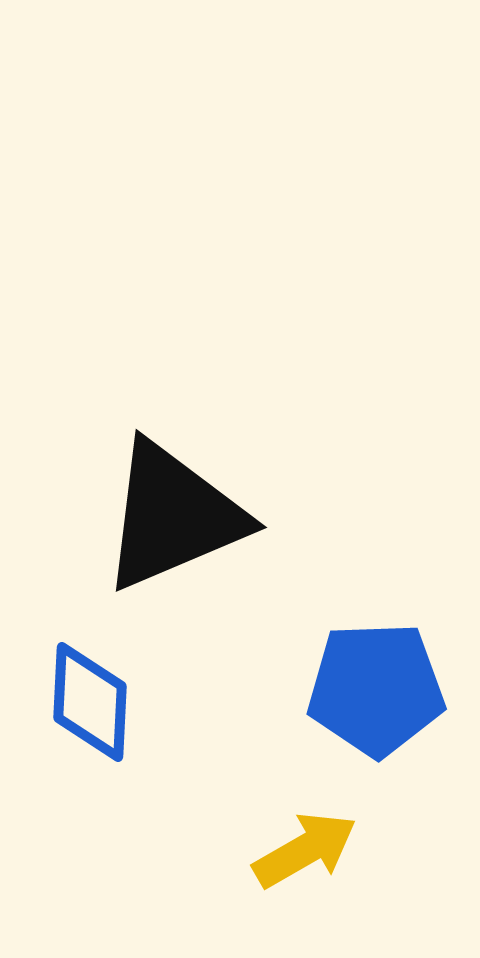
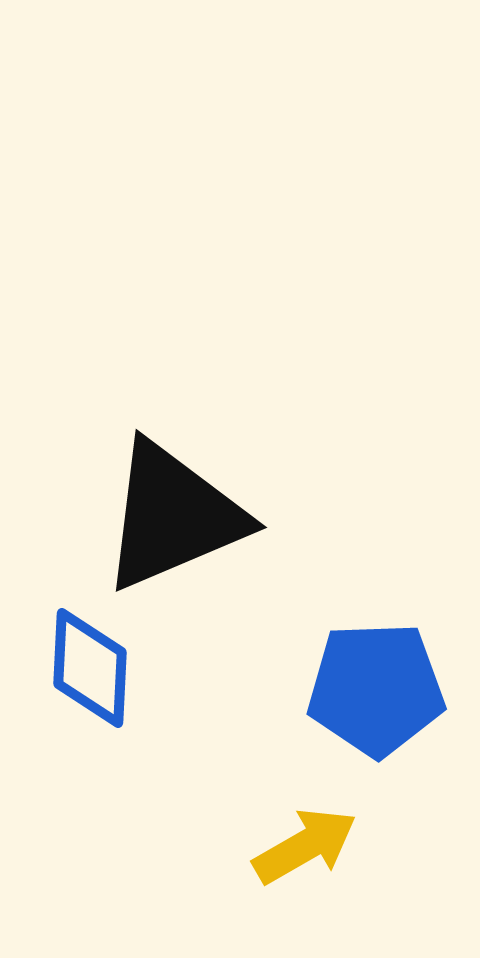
blue diamond: moved 34 px up
yellow arrow: moved 4 px up
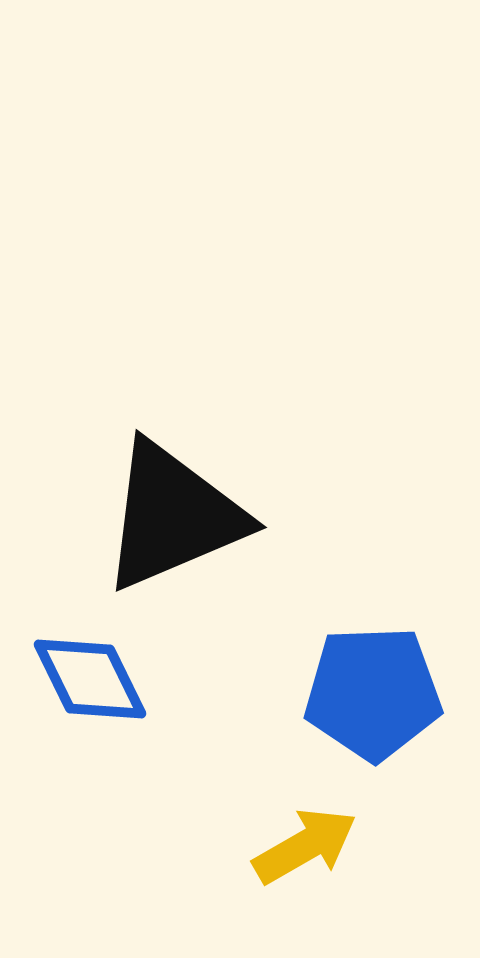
blue diamond: moved 11 px down; rotated 29 degrees counterclockwise
blue pentagon: moved 3 px left, 4 px down
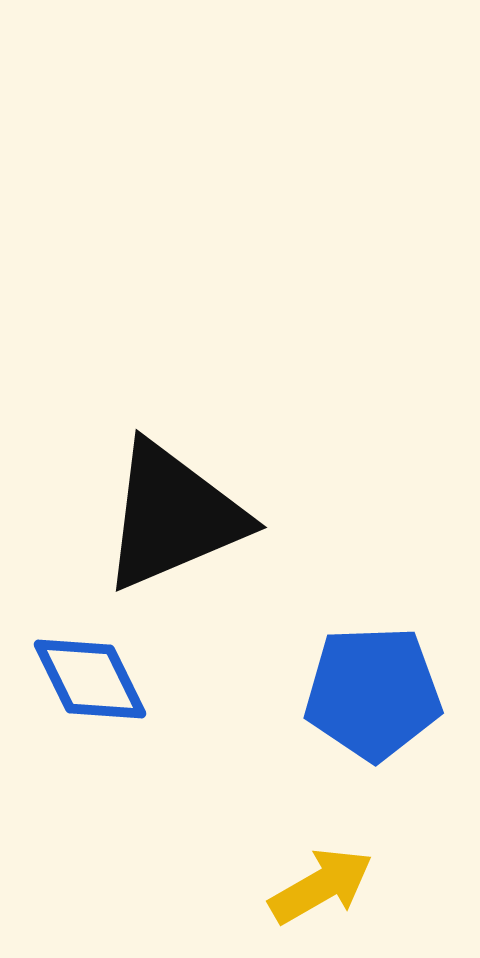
yellow arrow: moved 16 px right, 40 px down
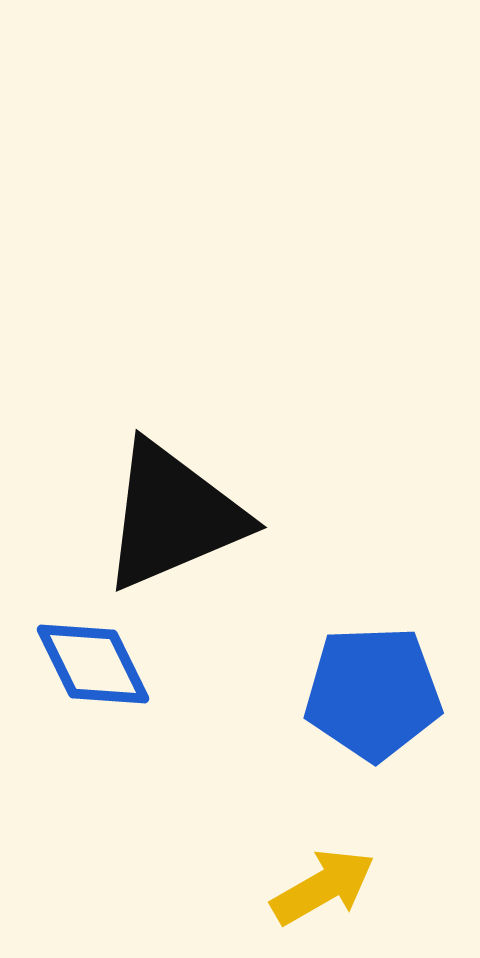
blue diamond: moved 3 px right, 15 px up
yellow arrow: moved 2 px right, 1 px down
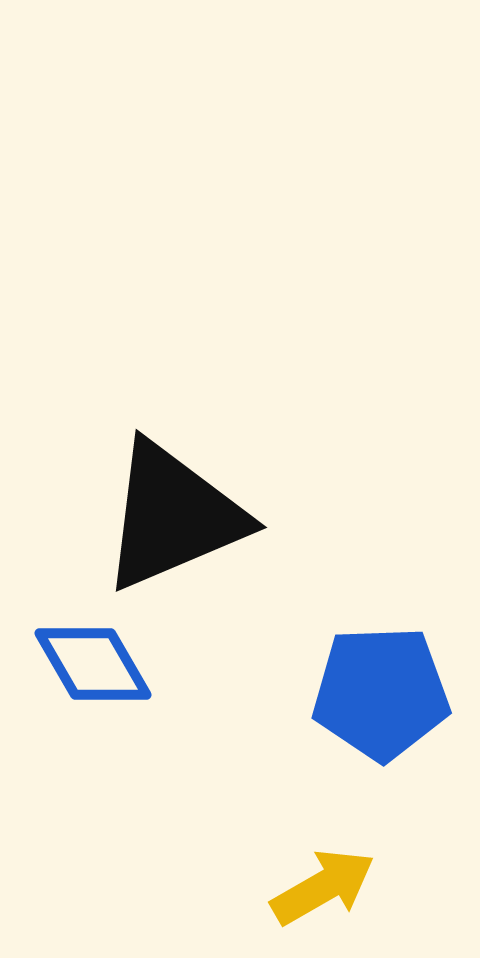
blue diamond: rotated 4 degrees counterclockwise
blue pentagon: moved 8 px right
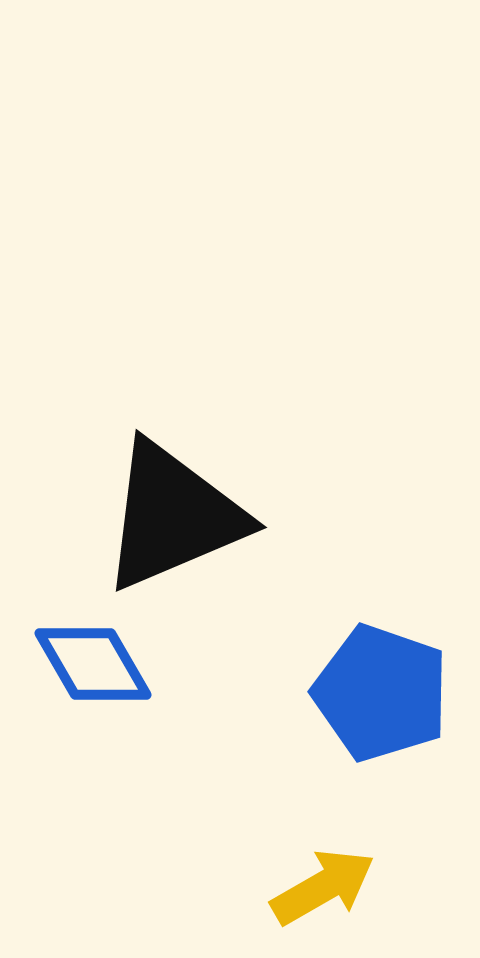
blue pentagon: rotated 21 degrees clockwise
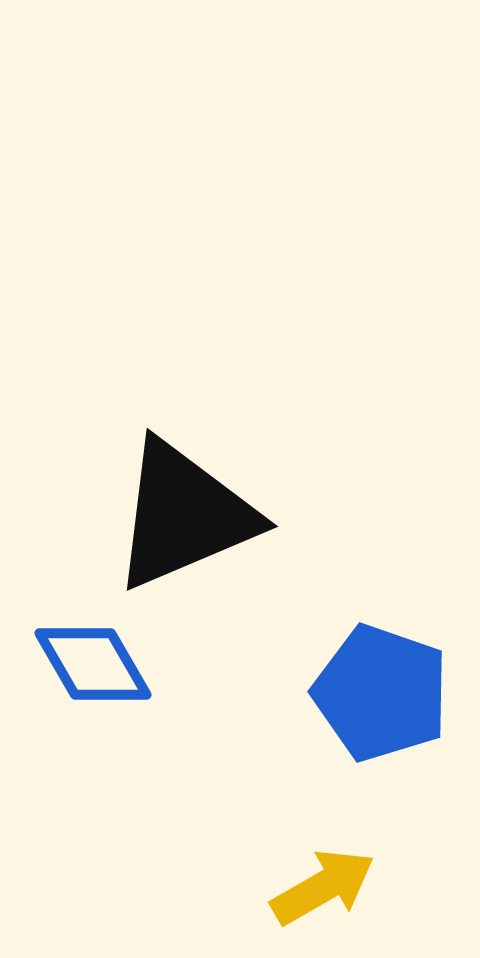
black triangle: moved 11 px right, 1 px up
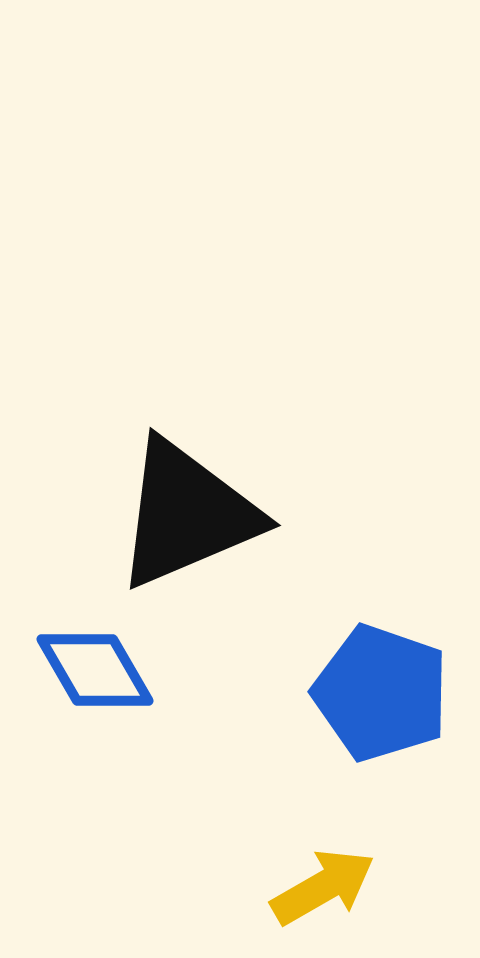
black triangle: moved 3 px right, 1 px up
blue diamond: moved 2 px right, 6 px down
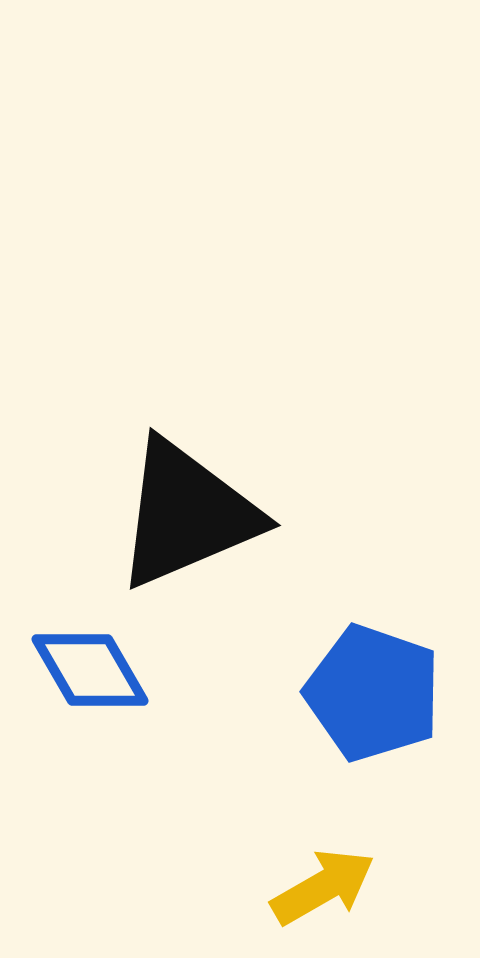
blue diamond: moved 5 px left
blue pentagon: moved 8 px left
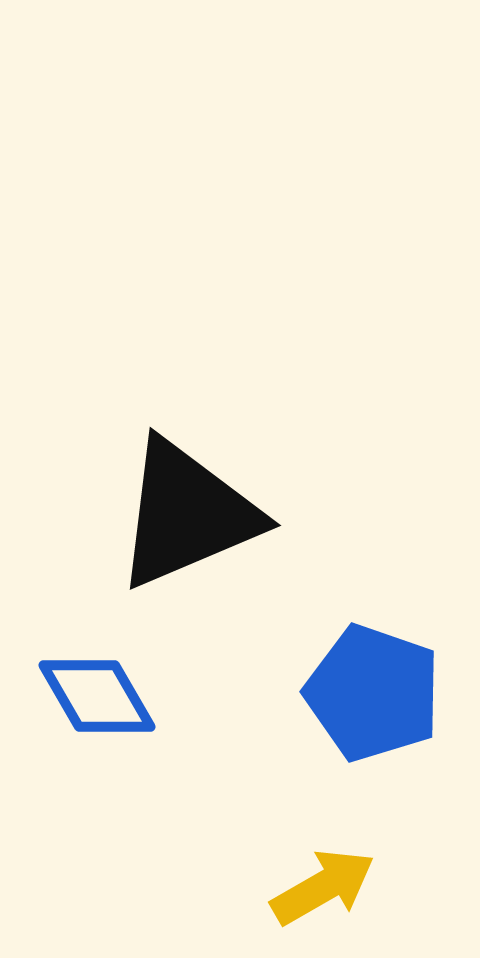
blue diamond: moved 7 px right, 26 px down
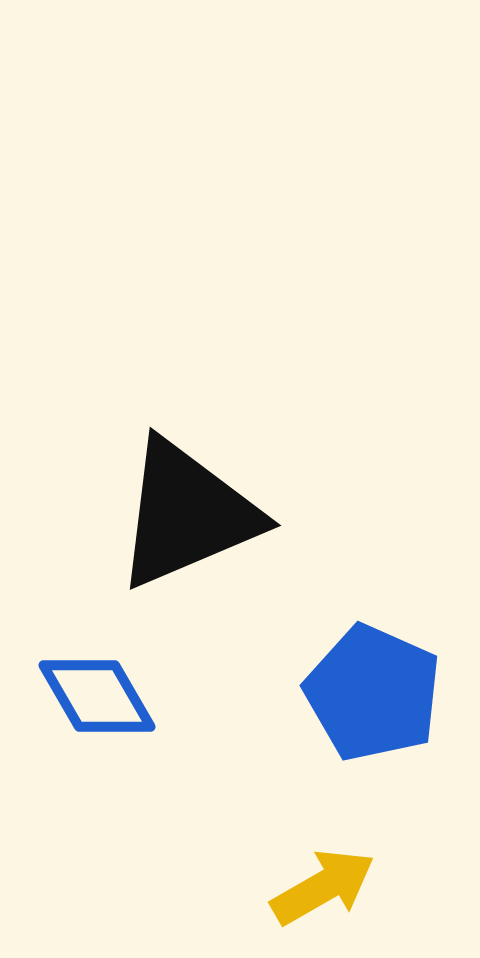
blue pentagon: rotated 5 degrees clockwise
